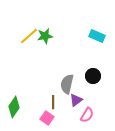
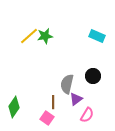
purple triangle: moved 1 px up
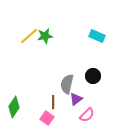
pink semicircle: rotated 14 degrees clockwise
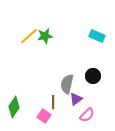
pink square: moved 3 px left, 2 px up
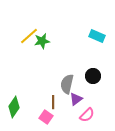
green star: moved 3 px left, 5 px down
pink square: moved 2 px right, 1 px down
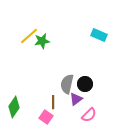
cyan rectangle: moved 2 px right, 1 px up
black circle: moved 8 px left, 8 px down
pink semicircle: moved 2 px right
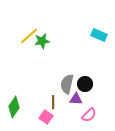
purple triangle: rotated 40 degrees clockwise
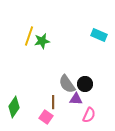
yellow line: rotated 30 degrees counterclockwise
gray semicircle: rotated 48 degrees counterclockwise
pink semicircle: rotated 21 degrees counterclockwise
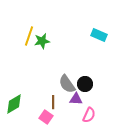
green diamond: moved 3 px up; rotated 25 degrees clockwise
